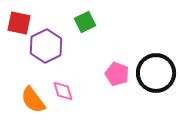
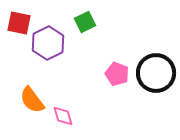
purple hexagon: moved 2 px right, 3 px up
pink diamond: moved 25 px down
orange semicircle: moved 1 px left
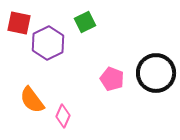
pink pentagon: moved 5 px left, 5 px down
pink diamond: rotated 40 degrees clockwise
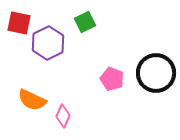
orange semicircle: rotated 28 degrees counterclockwise
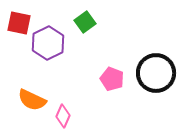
green square: rotated 10 degrees counterclockwise
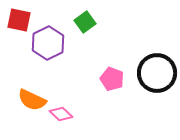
red square: moved 3 px up
black circle: moved 1 px right
pink diamond: moved 2 px left, 2 px up; rotated 70 degrees counterclockwise
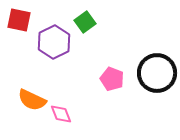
purple hexagon: moved 6 px right, 1 px up
pink diamond: rotated 25 degrees clockwise
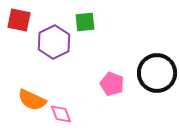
green square: rotated 30 degrees clockwise
pink pentagon: moved 5 px down
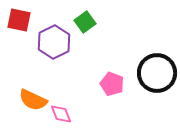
green square: rotated 30 degrees counterclockwise
orange semicircle: moved 1 px right
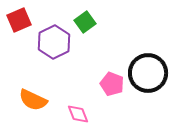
red square: rotated 35 degrees counterclockwise
black circle: moved 9 px left
pink diamond: moved 17 px right
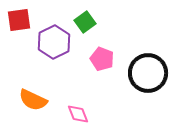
red square: rotated 15 degrees clockwise
pink pentagon: moved 10 px left, 25 px up
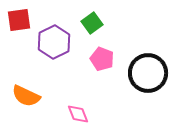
green square: moved 7 px right, 1 px down
orange semicircle: moved 7 px left, 4 px up
